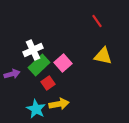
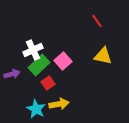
pink square: moved 2 px up
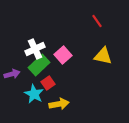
white cross: moved 2 px right, 1 px up
pink square: moved 6 px up
cyan star: moved 2 px left, 15 px up
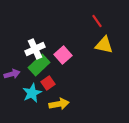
yellow triangle: moved 1 px right, 11 px up
cyan star: moved 2 px left, 1 px up; rotated 18 degrees clockwise
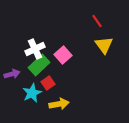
yellow triangle: rotated 42 degrees clockwise
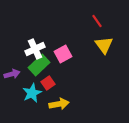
pink square: moved 1 px up; rotated 12 degrees clockwise
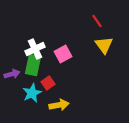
green rectangle: moved 6 px left; rotated 35 degrees counterclockwise
yellow arrow: moved 1 px down
